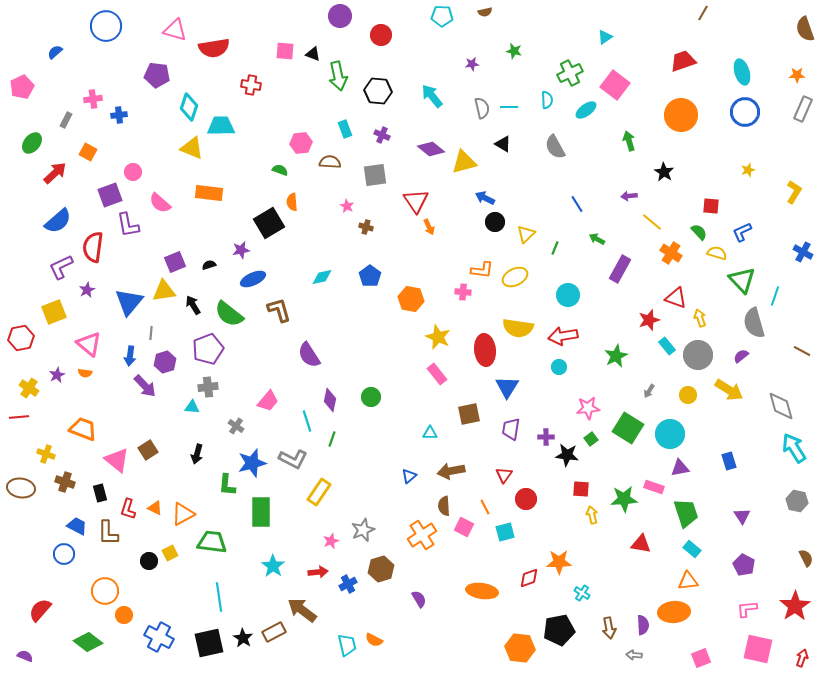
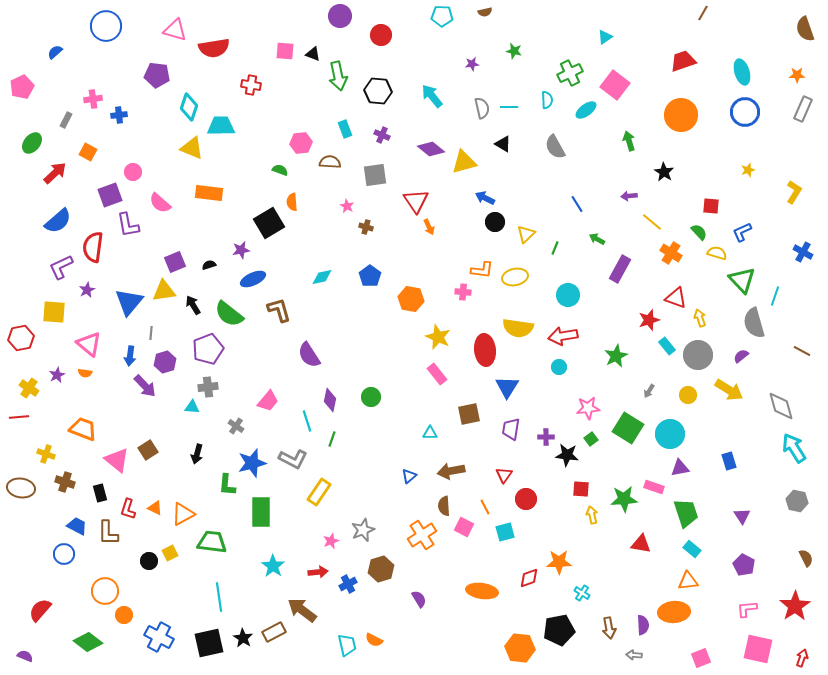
yellow ellipse at (515, 277): rotated 15 degrees clockwise
yellow square at (54, 312): rotated 25 degrees clockwise
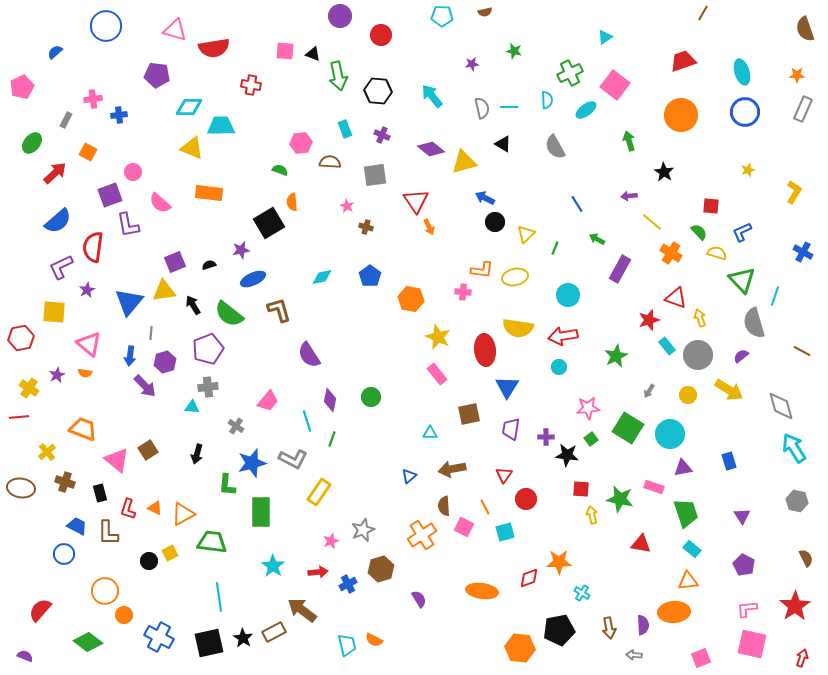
cyan diamond at (189, 107): rotated 72 degrees clockwise
yellow cross at (46, 454): moved 1 px right, 2 px up; rotated 30 degrees clockwise
purple triangle at (680, 468): moved 3 px right
brown arrow at (451, 471): moved 1 px right, 2 px up
green star at (624, 499): moved 4 px left; rotated 16 degrees clockwise
pink square at (758, 649): moved 6 px left, 5 px up
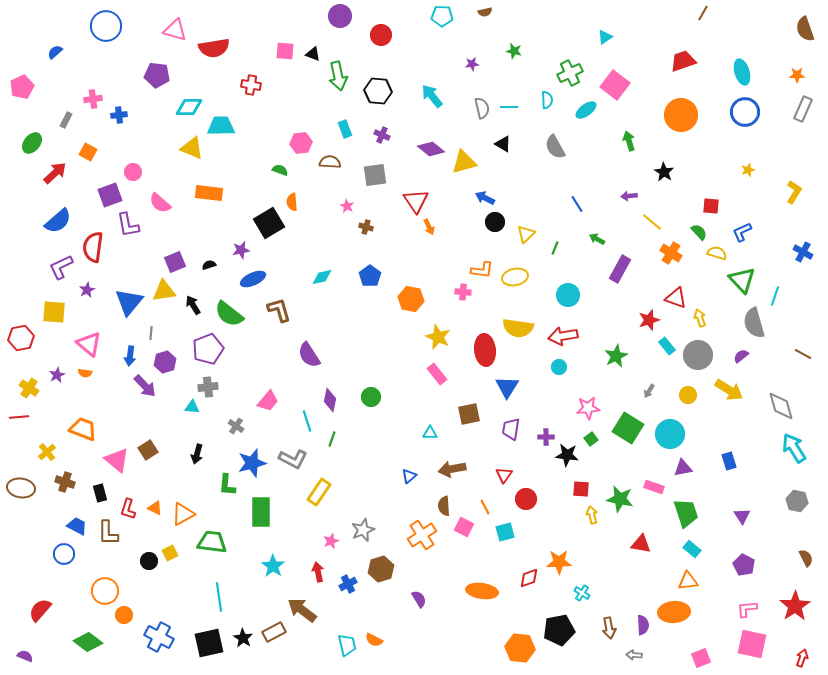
brown line at (802, 351): moved 1 px right, 3 px down
red arrow at (318, 572): rotated 96 degrees counterclockwise
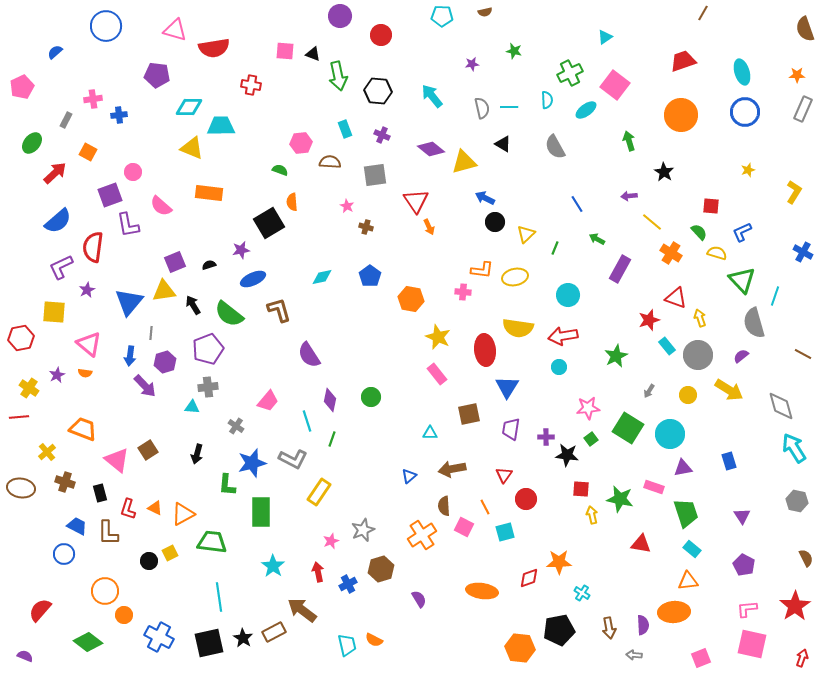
pink semicircle at (160, 203): moved 1 px right, 3 px down
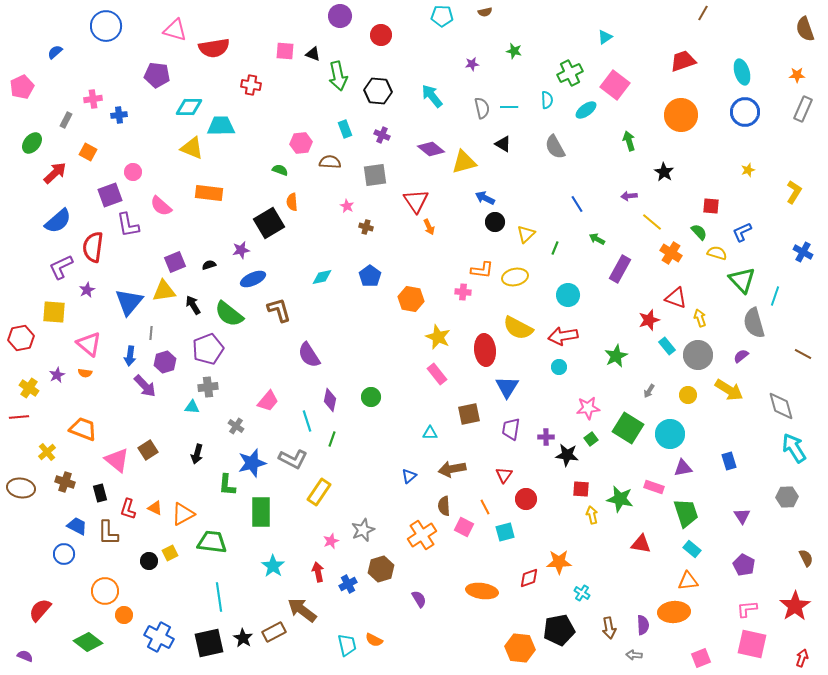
yellow semicircle at (518, 328): rotated 20 degrees clockwise
gray hexagon at (797, 501): moved 10 px left, 4 px up; rotated 15 degrees counterclockwise
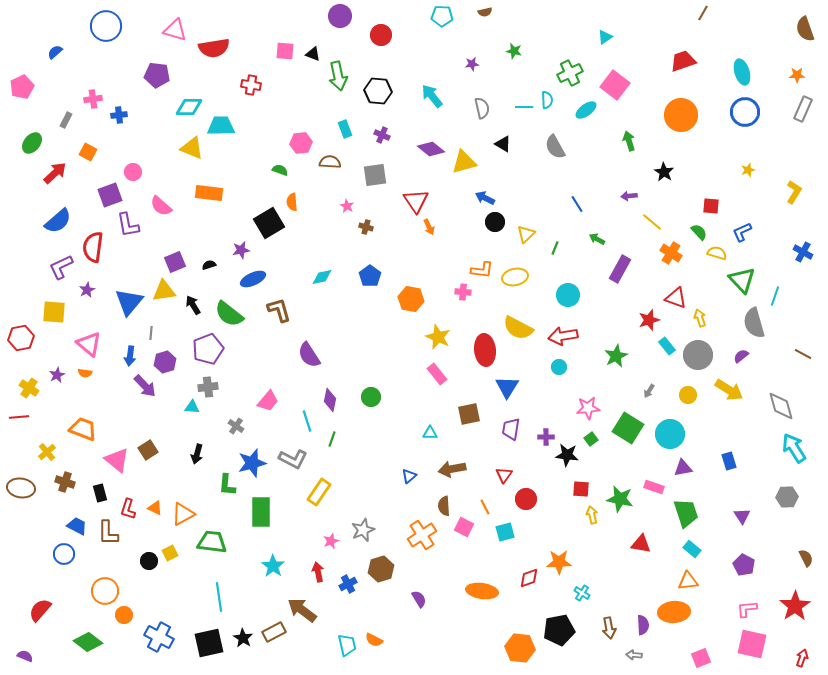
cyan line at (509, 107): moved 15 px right
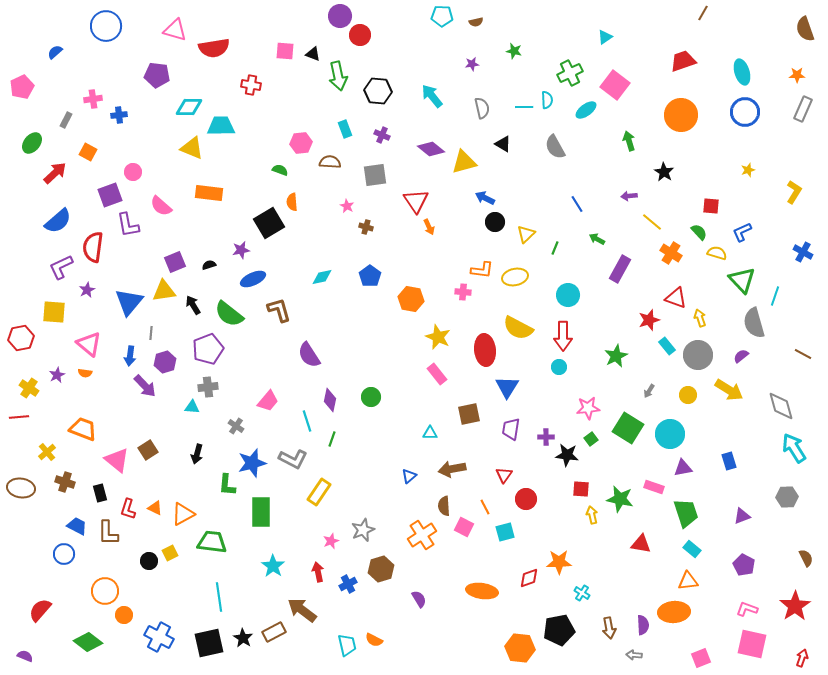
brown semicircle at (485, 12): moved 9 px left, 10 px down
red circle at (381, 35): moved 21 px left
red arrow at (563, 336): rotated 80 degrees counterclockwise
purple triangle at (742, 516): rotated 42 degrees clockwise
pink L-shape at (747, 609): rotated 25 degrees clockwise
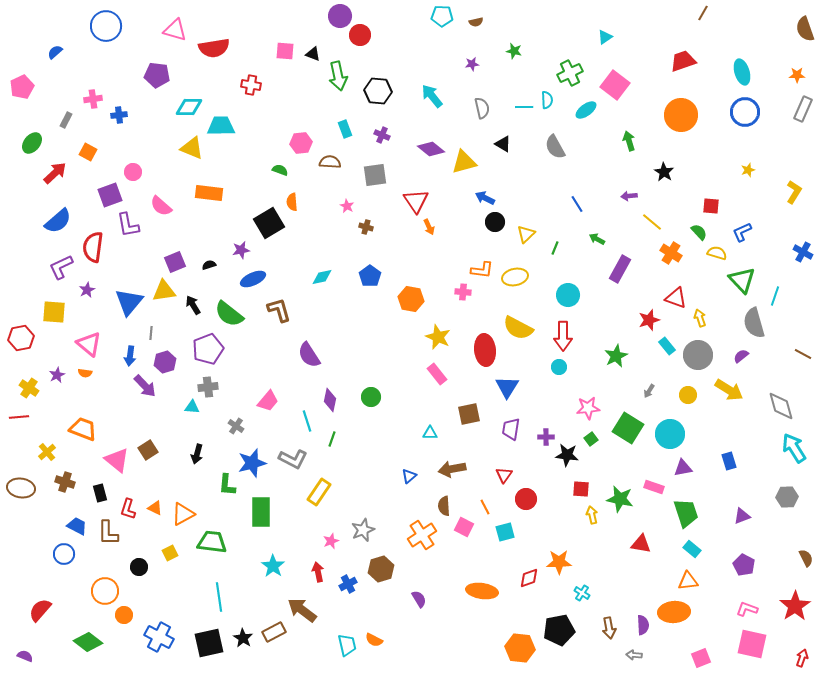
black circle at (149, 561): moved 10 px left, 6 px down
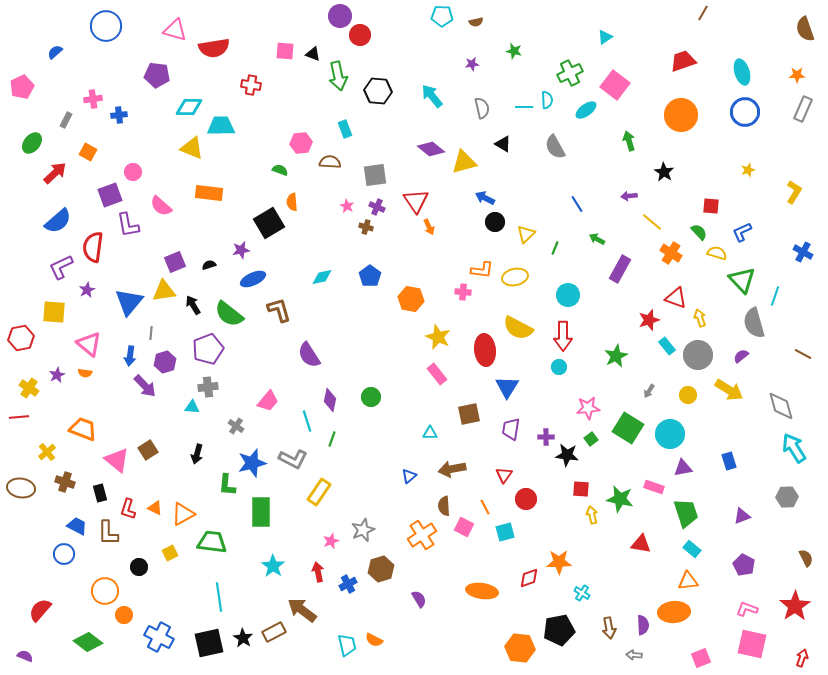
purple cross at (382, 135): moved 5 px left, 72 px down
